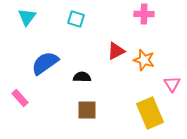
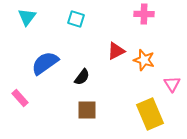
black semicircle: rotated 126 degrees clockwise
yellow rectangle: moved 1 px down
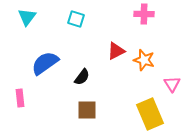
pink rectangle: rotated 36 degrees clockwise
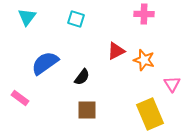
pink rectangle: rotated 48 degrees counterclockwise
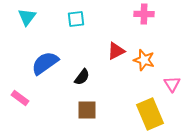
cyan square: rotated 24 degrees counterclockwise
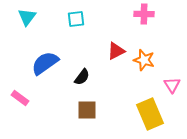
pink triangle: moved 1 px down
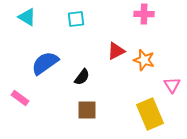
cyan triangle: rotated 36 degrees counterclockwise
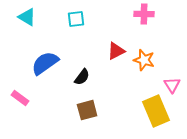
brown square: rotated 15 degrees counterclockwise
yellow rectangle: moved 6 px right, 3 px up
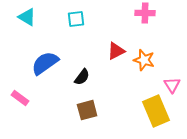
pink cross: moved 1 px right, 1 px up
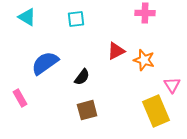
pink rectangle: rotated 24 degrees clockwise
